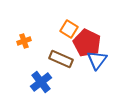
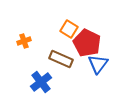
blue triangle: moved 1 px right, 4 px down
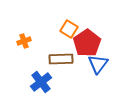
red pentagon: rotated 12 degrees clockwise
brown rectangle: rotated 25 degrees counterclockwise
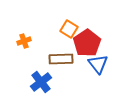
blue triangle: rotated 15 degrees counterclockwise
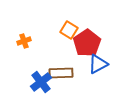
orange square: moved 1 px down
brown rectangle: moved 14 px down
blue triangle: rotated 40 degrees clockwise
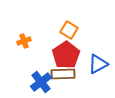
red pentagon: moved 21 px left, 12 px down
brown rectangle: moved 2 px right, 1 px down
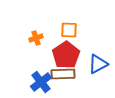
orange square: rotated 30 degrees counterclockwise
orange cross: moved 12 px right, 3 px up
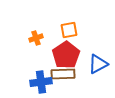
orange square: rotated 12 degrees counterclockwise
blue cross: rotated 30 degrees clockwise
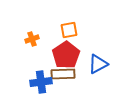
orange cross: moved 4 px left, 1 px down
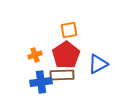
orange cross: moved 3 px right, 16 px down
brown rectangle: moved 1 px left, 1 px down
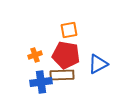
red pentagon: rotated 28 degrees counterclockwise
